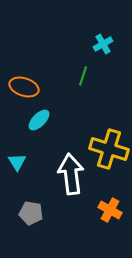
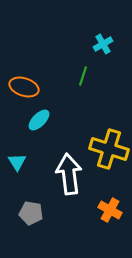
white arrow: moved 2 px left
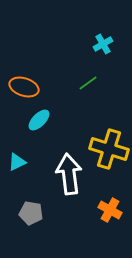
green line: moved 5 px right, 7 px down; rotated 36 degrees clockwise
cyan triangle: rotated 36 degrees clockwise
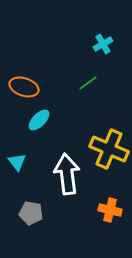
yellow cross: rotated 6 degrees clockwise
cyan triangle: rotated 42 degrees counterclockwise
white arrow: moved 2 px left
orange cross: rotated 15 degrees counterclockwise
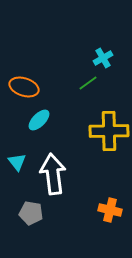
cyan cross: moved 14 px down
yellow cross: moved 18 px up; rotated 24 degrees counterclockwise
white arrow: moved 14 px left
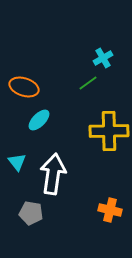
white arrow: rotated 15 degrees clockwise
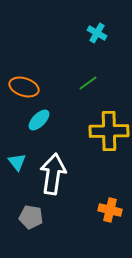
cyan cross: moved 6 px left, 25 px up; rotated 30 degrees counterclockwise
gray pentagon: moved 4 px down
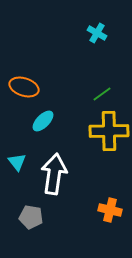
green line: moved 14 px right, 11 px down
cyan ellipse: moved 4 px right, 1 px down
white arrow: moved 1 px right
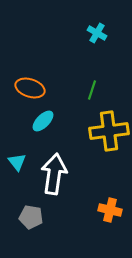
orange ellipse: moved 6 px right, 1 px down
green line: moved 10 px left, 4 px up; rotated 36 degrees counterclockwise
yellow cross: rotated 6 degrees counterclockwise
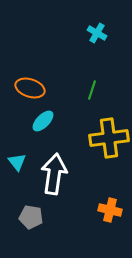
yellow cross: moved 7 px down
